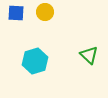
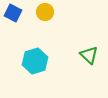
blue square: moved 3 px left; rotated 24 degrees clockwise
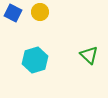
yellow circle: moved 5 px left
cyan hexagon: moved 1 px up
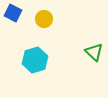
yellow circle: moved 4 px right, 7 px down
green triangle: moved 5 px right, 3 px up
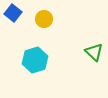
blue square: rotated 12 degrees clockwise
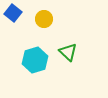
green triangle: moved 26 px left
